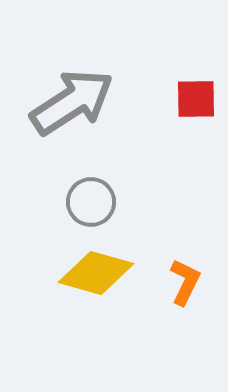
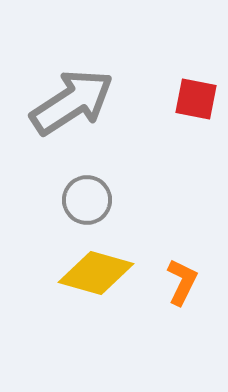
red square: rotated 12 degrees clockwise
gray circle: moved 4 px left, 2 px up
orange L-shape: moved 3 px left
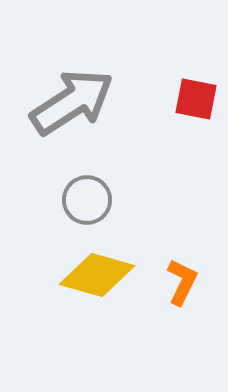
yellow diamond: moved 1 px right, 2 px down
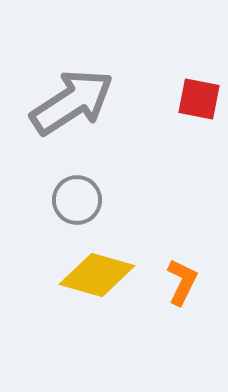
red square: moved 3 px right
gray circle: moved 10 px left
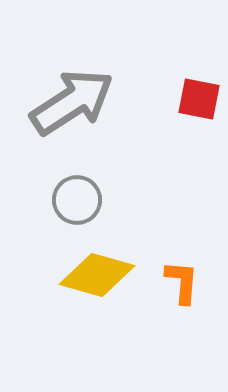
orange L-shape: rotated 21 degrees counterclockwise
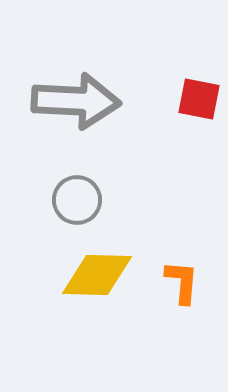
gray arrow: moved 4 px right, 1 px up; rotated 36 degrees clockwise
yellow diamond: rotated 14 degrees counterclockwise
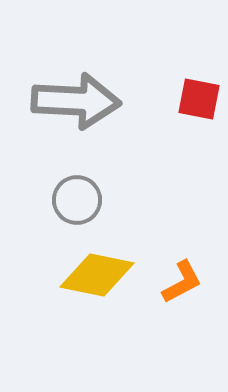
yellow diamond: rotated 10 degrees clockwise
orange L-shape: rotated 57 degrees clockwise
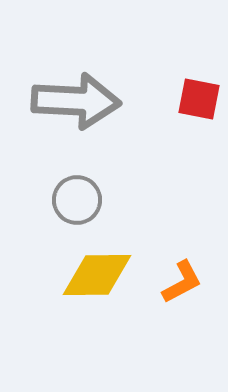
yellow diamond: rotated 12 degrees counterclockwise
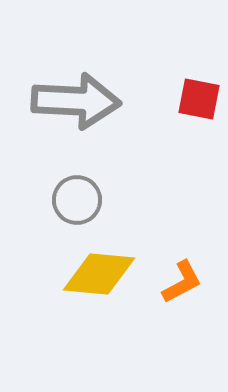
yellow diamond: moved 2 px right, 1 px up; rotated 6 degrees clockwise
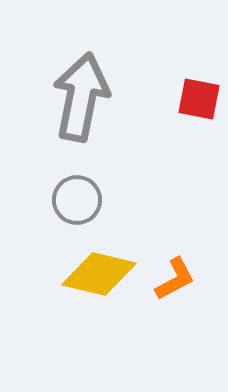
gray arrow: moved 5 px right, 4 px up; rotated 82 degrees counterclockwise
yellow diamond: rotated 8 degrees clockwise
orange L-shape: moved 7 px left, 3 px up
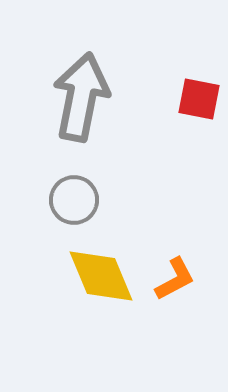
gray circle: moved 3 px left
yellow diamond: moved 2 px right, 2 px down; rotated 54 degrees clockwise
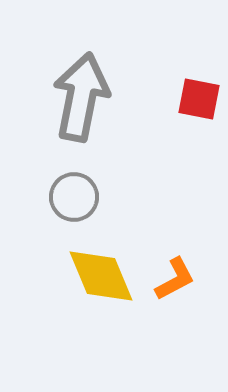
gray circle: moved 3 px up
